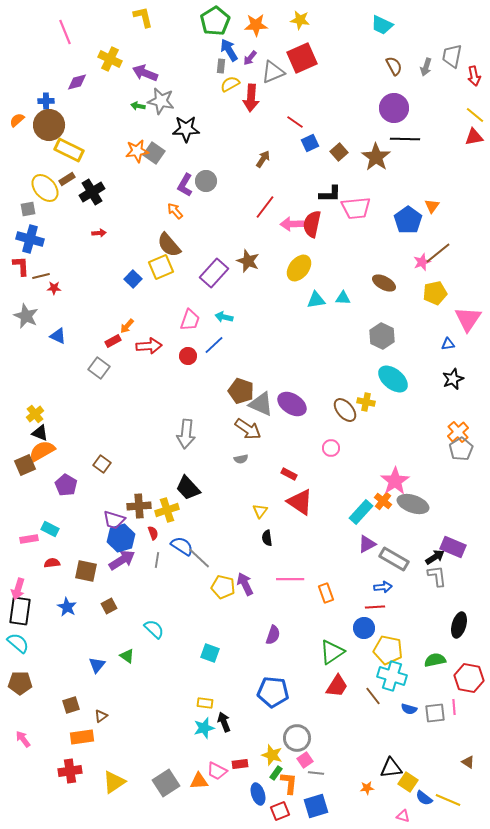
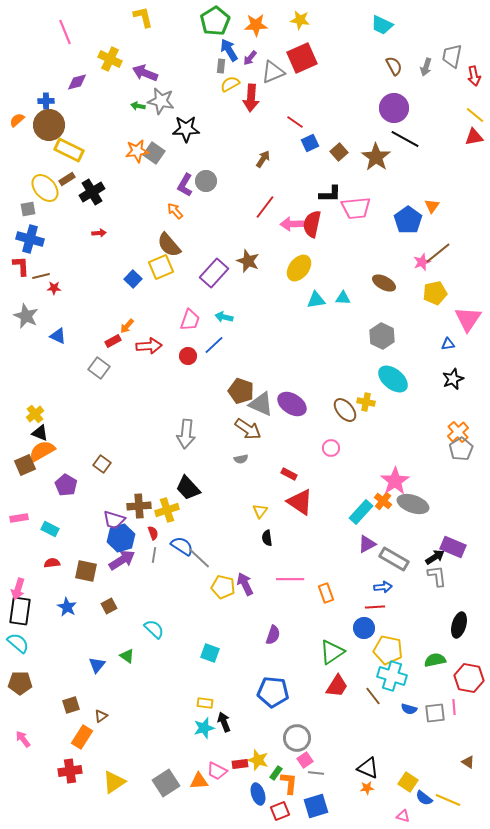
black line at (405, 139): rotated 28 degrees clockwise
pink rectangle at (29, 539): moved 10 px left, 21 px up
gray line at (157, 560): moved 3 px left, 5 px up
orange rectangle at (82, 737): rotated 50 degrees counterclockwise
yellow star at (272, 755): moved 14 px left, 5 px down
black triangle at (391, 768): moved 23 px left; rotated 30 degrees clockwise
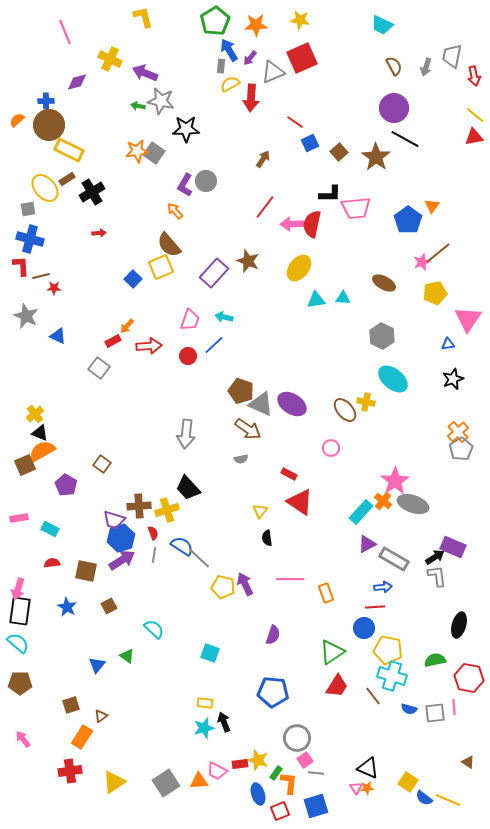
pink triangle at (403, 816): moved 47 px left, 28 px up; rotated 40 degrees clockwise
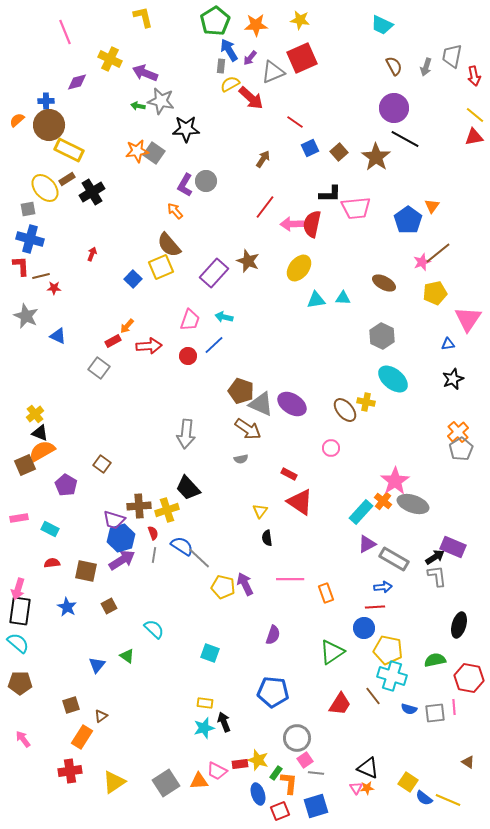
red arrow at (251, 98): rotated 52 degrees counterclockwise
blue square at (310, 143): moved 5 px down
red arrow at (99, 233): moved 7 px left, 21 px down; rotated 64 degrees counterclockwise
red trapezoid at (337, 686): moved 3 px right, 18 px down
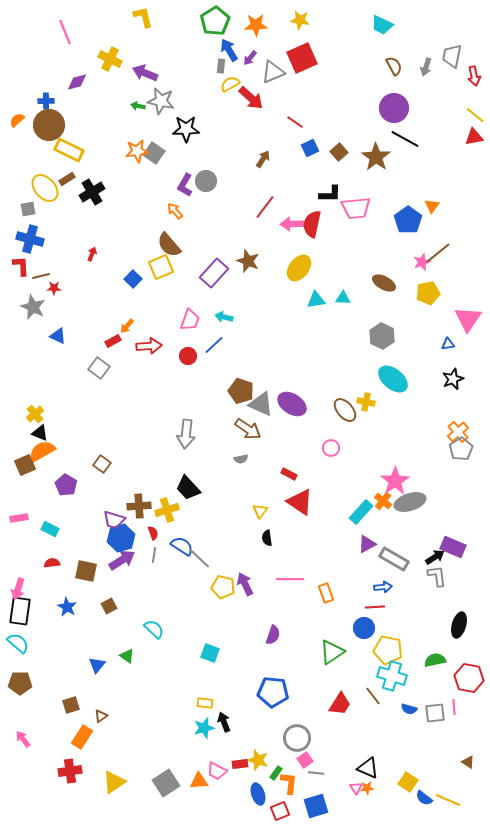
yellow pentagon at (435, 293): moved 7 px left
gray star at (26, 316): moved 7 px right, 9 px up
gray ellipse at (413, 504): moved 3 px left, 2 px up; rotated 36 degrees counterclockwise
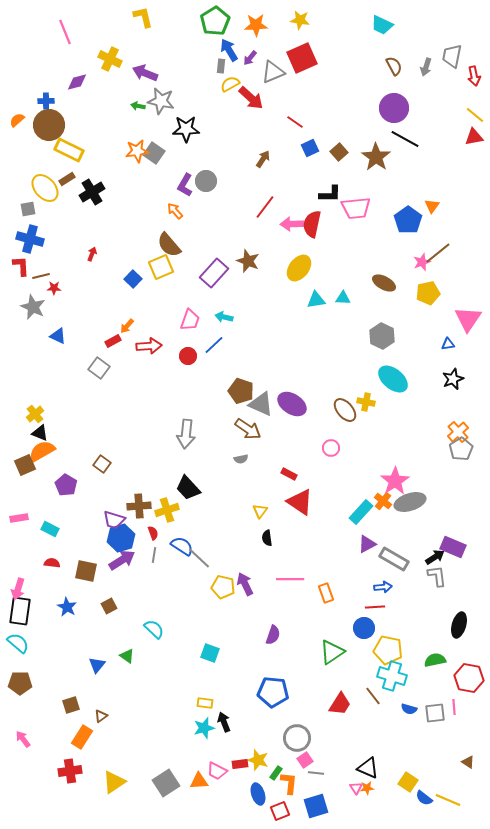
red semicircle at (52, 563): rotated 14 degrees clockwise
